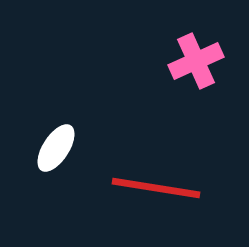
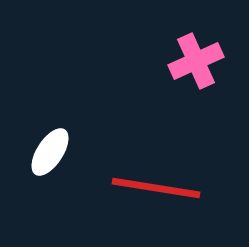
white ellipse: moved 6 px left, 4 px down
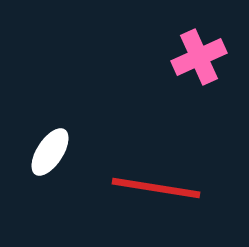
pink cross: moved 3 px right, 4 px up
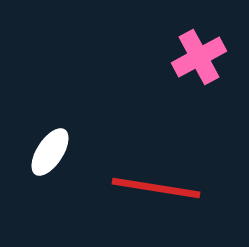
pink cross: rotated 4 degrees counterclockwise
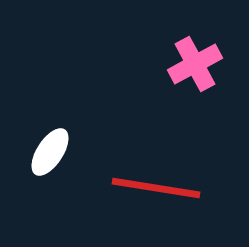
pink cross: moved 4 px left, 7 px down
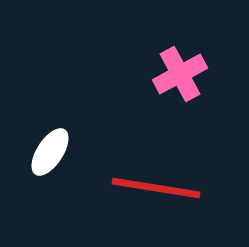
pink cross: moved 15 px left, 10 px down
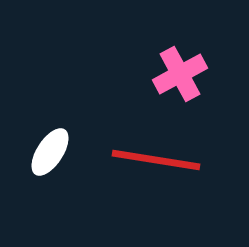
red line: moved 28 px up
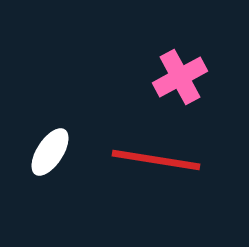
pink cross: moved 3 px down
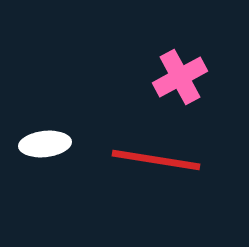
white ellipse: moved 5 px left, 8 px up; rotated 51 degrees clockwise
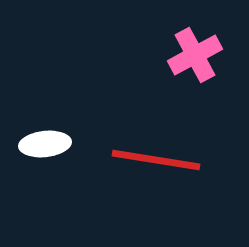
pink cross: moved 15 px right, 22 px up
